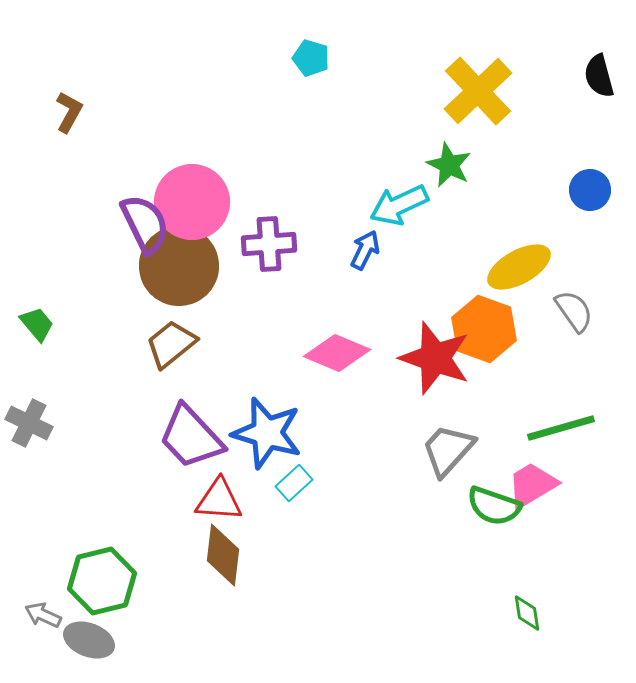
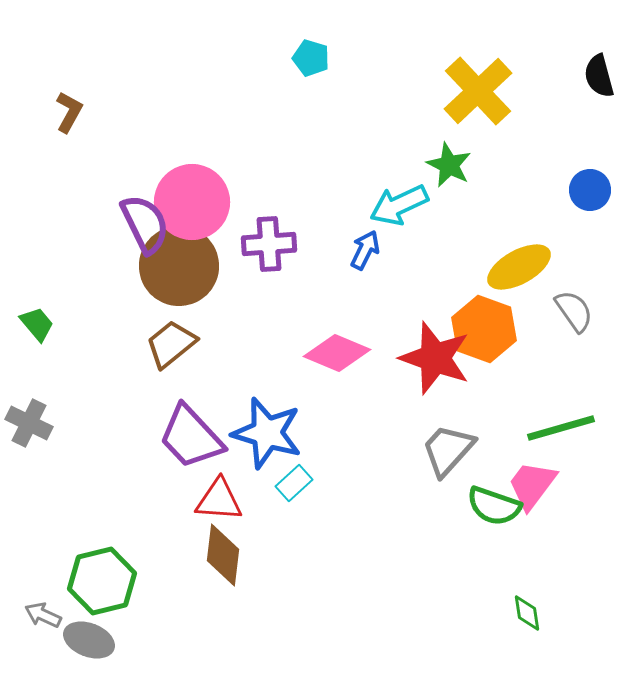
pink trapezoid: rotated 22 degrees counterclockwise
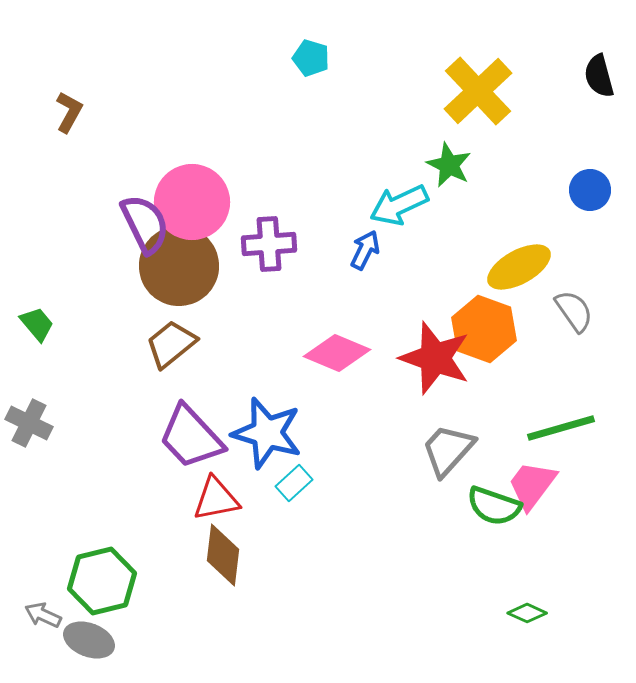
red triangle: moved 3 px left, 1 px up; rotated 15 degrees counterclockwise
green diamond: rotated 57 degrees counterclockwise
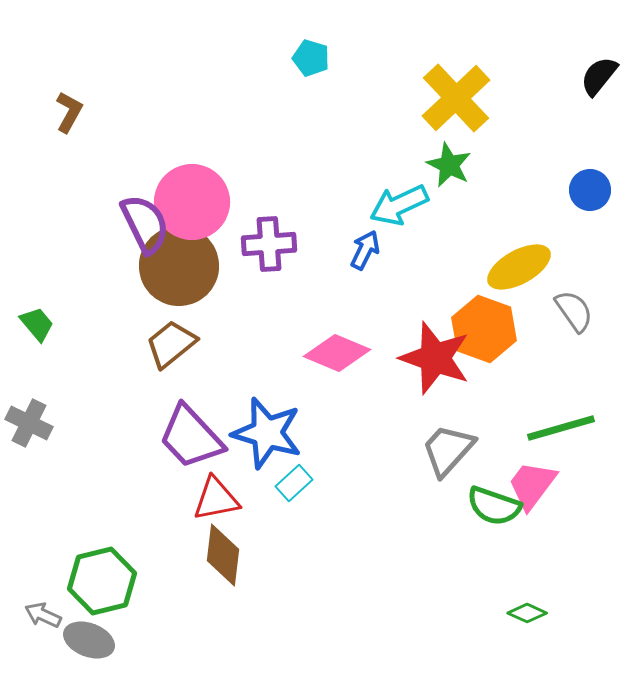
black semicircle: rotated 54 degrees clockwise
yellow cross: moved 22 px left, 7 px down
